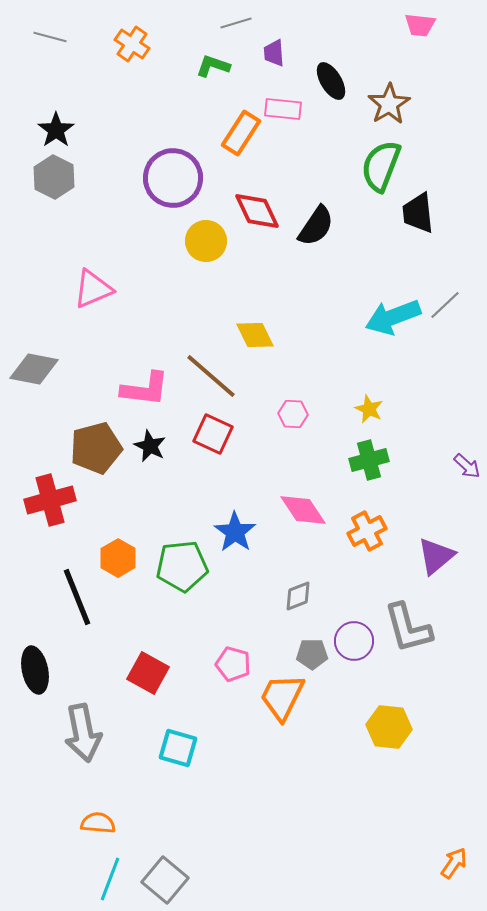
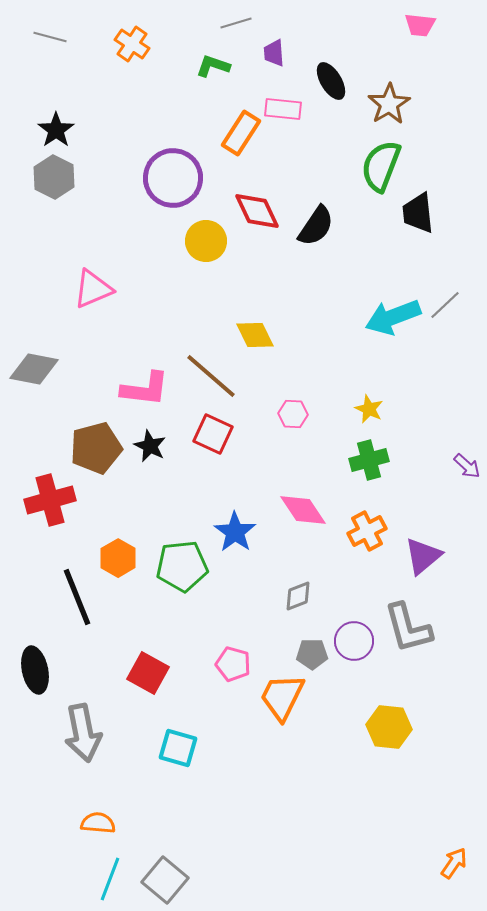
purple triangle at (436, 556): moved 13 px left
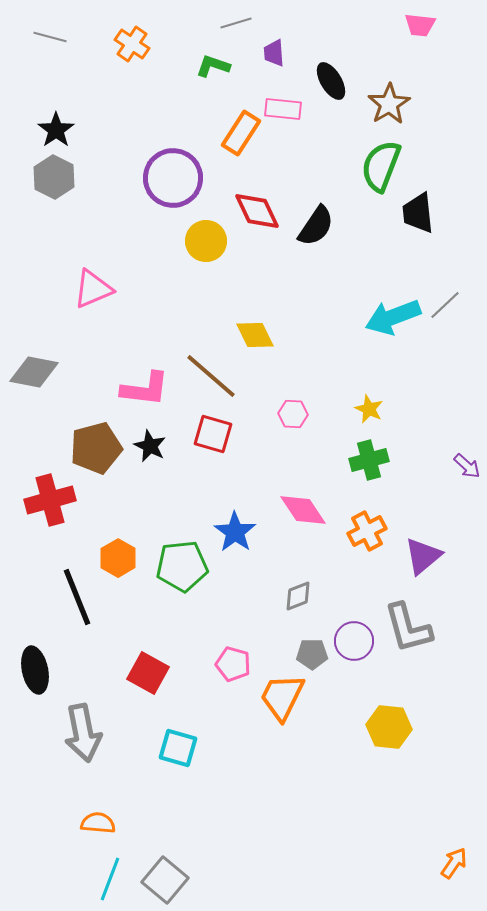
gray diamond at (34, 369): moved 3 px down
red square at (213, 434): rotated 9 degrees counterclockwise
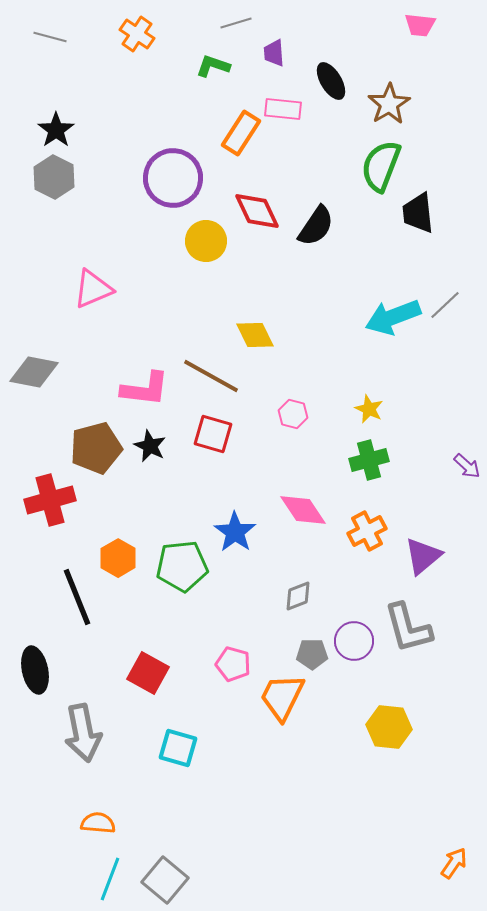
orange cross at (132, 44): moved 5 px right, 10 px up
brown line at (211, 376): rotated 12 degrees counterclockwise
pink hexagon at (293, 414): rotated 12 degrees clockwise
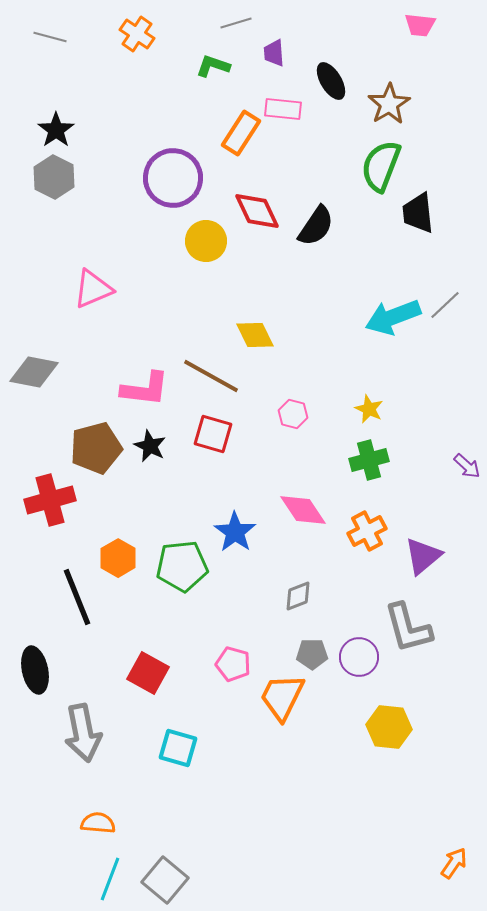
purple circle at (354, 641): moved 5 px right, 16 px down
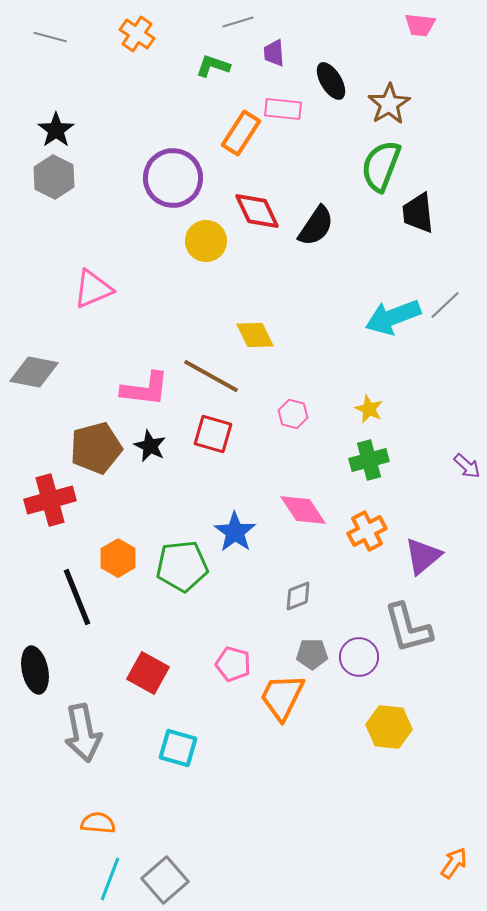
gray line at (236, 23): moved 2 px right, 1 px up
gray square at (165, 880): rotated 9 degrees clockwise
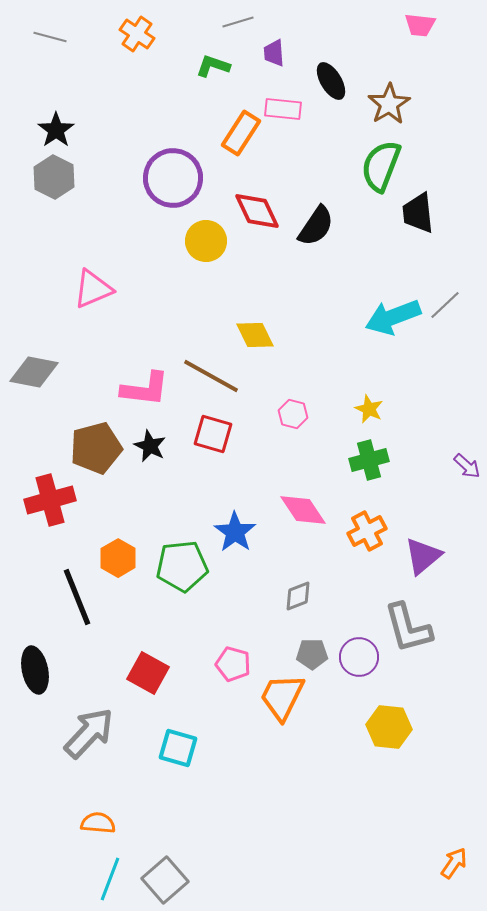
gray arrow at (83, 733): moved 6 px right; rotated 126 degrees counterclockwise
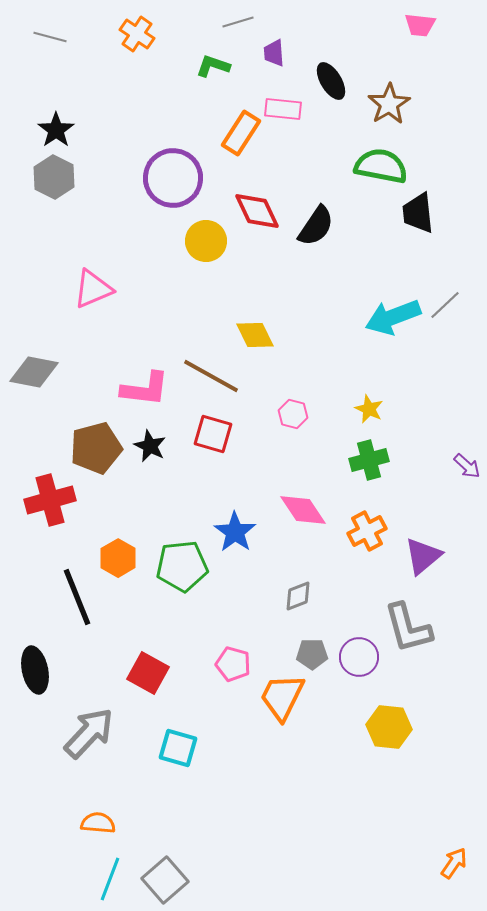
green semicircle at (381, 166): rotated 80 degrees clockwise
